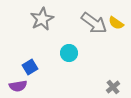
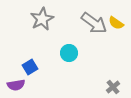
purple semicircle: moved 2 px left, 1 px up
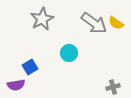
gray cross: rotated 24 degrees clockwise
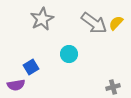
yellow semicircle: rotated 98 degrees clockwise
cyan circle: moved 1 px down
blue square: moved 1 px right
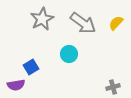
gray arrow: moved 11 px left
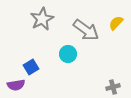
gray arrow: moved 3 px right, 7 px down
cyan circle: moved 1 px left
